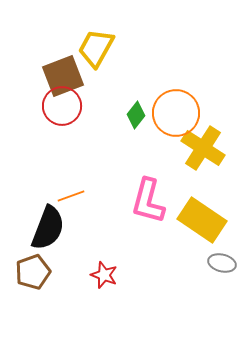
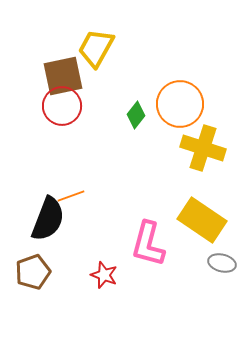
brown square: rotated 9 degrees clockwise
orange circle: moved 4 px right, 9 px up
yellow cross: rotated 15 degrees counterclockwise
pink L-shape: moved 43 px down
black semicircle: moved 9 px up
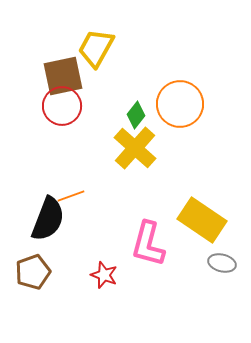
yellow cross: moved 68 px left; rotated 24 degrees clockwise
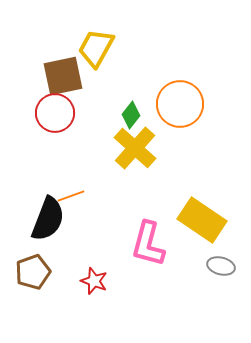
red circle: moved 7 px left, 7 px down
green diamond: moved 5 px left
gray ellipse: moved 1 px left, 3 px down
red star: moved 10 px left, 6 px down
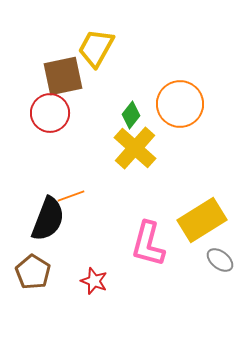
red circle: moved 5 px left
yellow rectangle: rotated 66 degrees counterclockwise
gray ellipse: moved 1 px left, 6 px up; rotated 24 degrees clockwise
brown pentagon: rotated 20 degrees counterclockwise
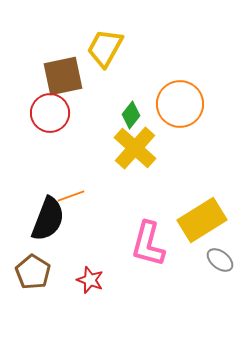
yellow trapezoid: moved 9 px right
red star: moved 4 px left, 1 px up
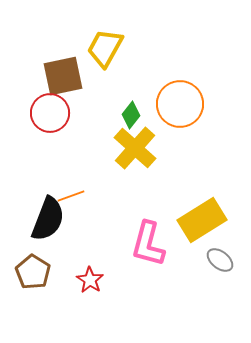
red star: rotated 12 degrees clockwise
